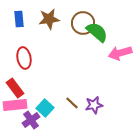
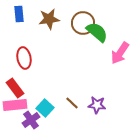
blue rectangle: moved 5 px up
pink arrow: rotated 40 degrees counterclockwise
purple star: moved 3 px right; rotated 18 degrees clockwise
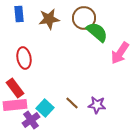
brown circle: moved 1 px right, 5 px up
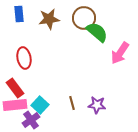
brown line: rotated 32 degrees clockwise
cyan square: moved 5 px left, 3 px up
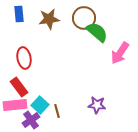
red rectangle: moved 4 px right, 1 px up
brown line: moved 15 px left, 8 px down
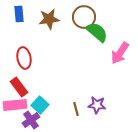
brown circle: moved 1 px up
brown line: moved 19 px right, 2 px up
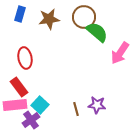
blue rectangle: moved 1 px right; rotated 21 degrees clockwise
red ellipse: moved 1 px right
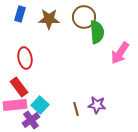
brown star: rotated 10 degrees clockwise
green semicircle: rotated 45 degrees clockwise
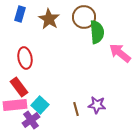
brown star: rotated 30 degrees clockwise
pink arrow: rotated 95 degrees clockwise
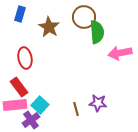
brown star: moved 8 px down
pink arrow: rotated 50 degrees counterclockwise
purple star: moved 1 px right, 2 px up
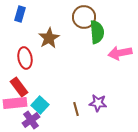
brown star: moved 11 px down; rotated 10 degrees clockwise
pink rectangle: moved 2 px up
